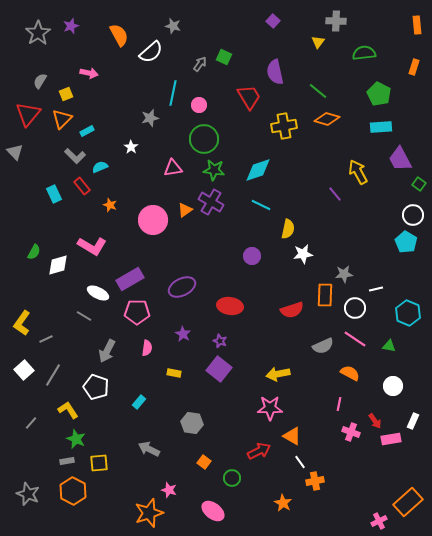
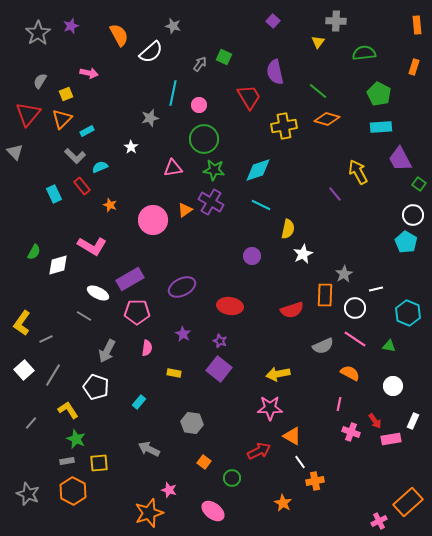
white star at (303, 254): rotated 18 degrees counterclockwise
gray star at (344, 274): rotated 24 degrees counterclockwise
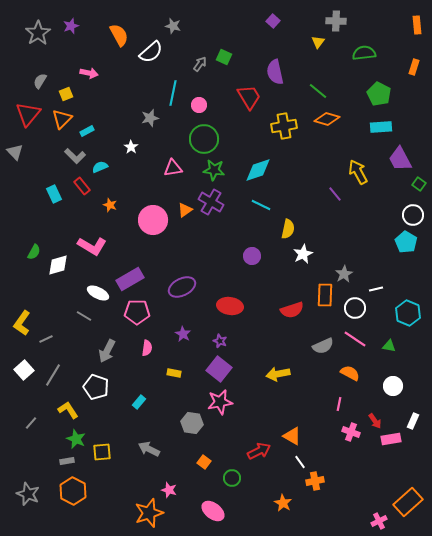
pink star at (270, 408): moved 50 px left, 6 px up; rotated 10 degrees counterclockwise
yellow square at (99, 463): moved 3 px right, 11 px up
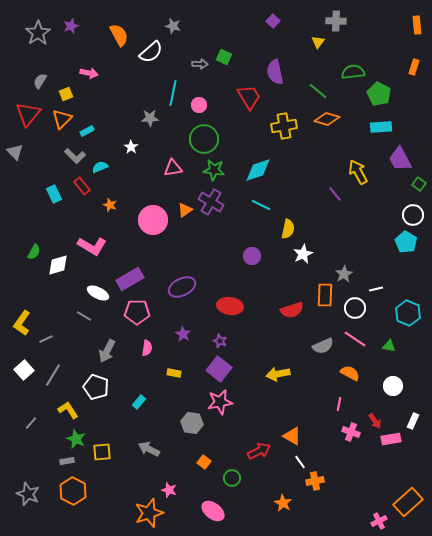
green semicircle at (364, 53): moved 11 px left, 19 px down
gray arrow at (200, 64): rotated 56 degrees clockwise
gray star at (150, 118): rotated 12 degrees clockwise
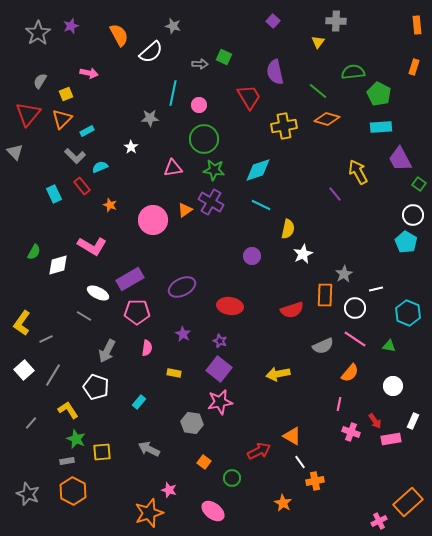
orange semicircle at (350, 373): rotated 102 degrees clockwise
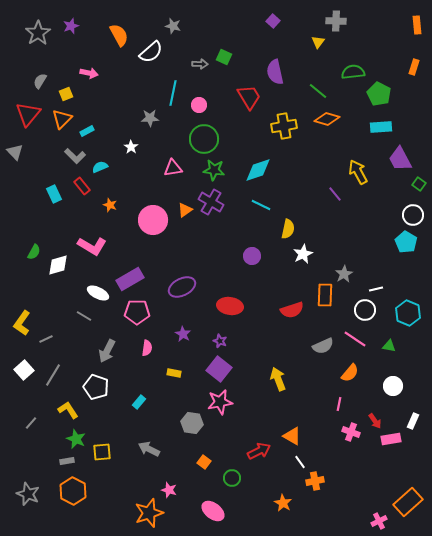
white circle at (355, 308): moved 10 px right, 2 px down
yellow arrow at (278, 374): moved 5 px down; rotated 80 degrees clockwise
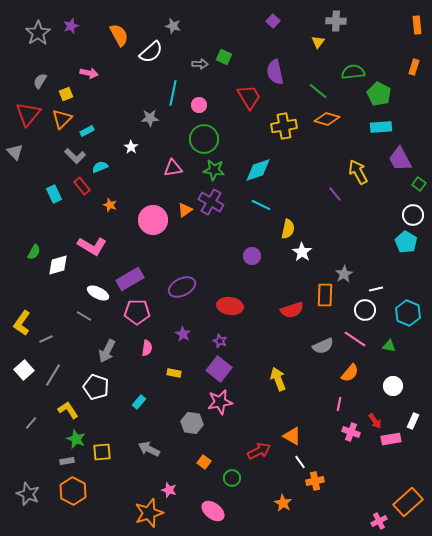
white star at (303, 254): moved 1 px left, 2 px up; rotated 12 degrees counterclockwise
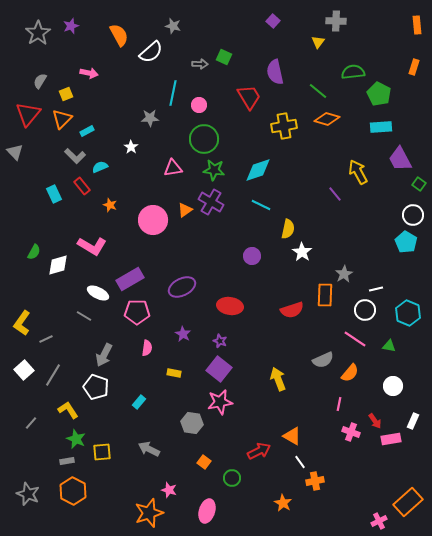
gray semicircle at (323, 346): moved 14 px down
gray arrow at (107, 351): moved 3 px left, 4 px down
pink ellipse at (213, 511): moved 6 px left; rotated 70 degrees clockwise
